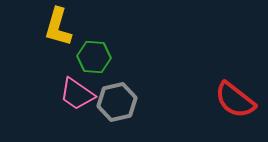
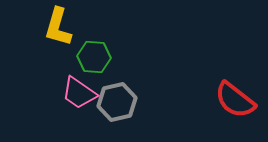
pink trapezoid: moved 2 px right, 1 px up
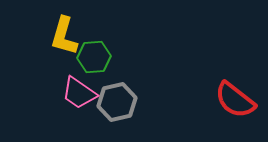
yellow L-shape: moved 6 px right, 9 px down
green hexagon: rotated 8 degrees counterclockwise
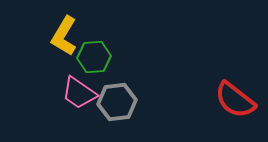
yellow L-shape: rotated 15 degrees clockwise
gray hexagon: rotated 6 degrees clockwise
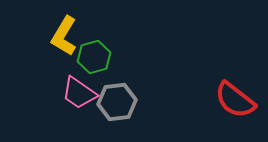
green hexagon: rotated 12 degrees counterclockwise
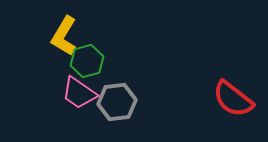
green hexagon: moved 7 px left, 4 px down
red semicircle: moved 2 px left, 1 px up
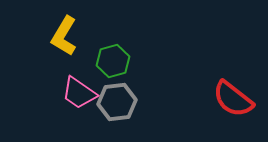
green hexagon: moved 26 px right
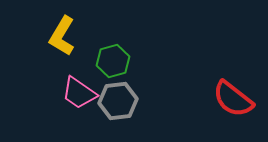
yellow L-shape: moved 2 px left
gray hexagon: moved 1 px right, 1 px up
